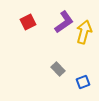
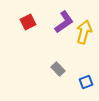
blue square: moved 3 px right
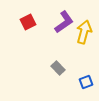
gray rectangle: moved 1 px up
